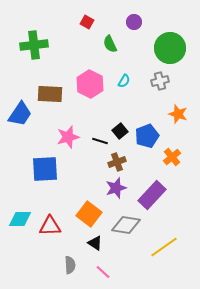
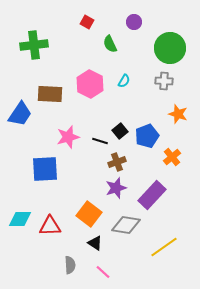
gray cross: moved 4 px right; rotated 18 degrees clockwise
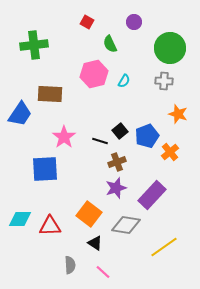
pink hexagon: moved 4 px right, 10 px up; rotated 20 degrees clockwise
pink star: moved 4 px left; rotated 20 degrees counterclockwise
orange cross: moved 2 px left, 5 px up
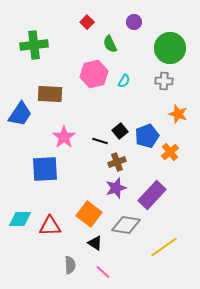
red square: rotated 16 degrees clockwise
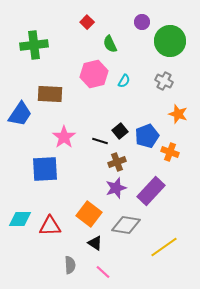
purple circle: moved 8 px right
green circle: moved 7 px up
gray cross: rotated 24 degrees clockwise
orange cross: rotated 30 degrees counterclockwise
purple rectangle: moved 1 px left, 4 px up
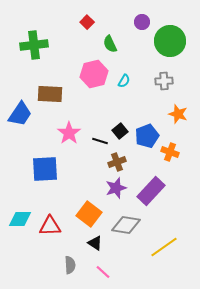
gray cross: rotated 30 degrees counterclockwise
pink star: moved 5 px right, 4 px up
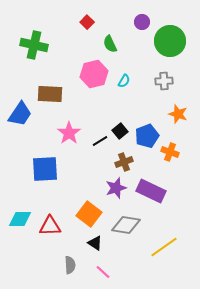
green cross: rotated 20 degrees clockwise
black line: rotated 49 degrees counterclockwise
brown cross: moved 7 px right
purple rectangle: rotated 72 degrees clockwise
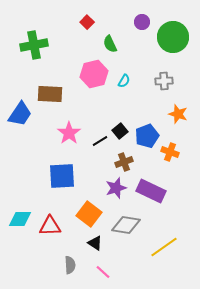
green circle: moved 3 px right, 4 px up
green cross: rotated 24 degrees counterclockwise
blue square: moved 17 px right, 7 px down
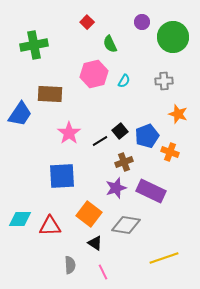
yellow line: moved 11 px down; rotated 16 degrees clockwise
pink line: rotated 21 degrees clockwise
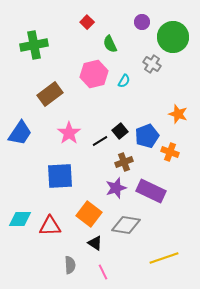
gray cross: moved 12 px left, 17 px up; rotated 36 degrees clockwise
brown rectangle: rotated 40 degrees counterclockwise
blue trapezoid: moved 19 px down
blue square: moved 2 px left
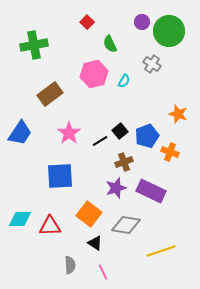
green circle: moved 4 px left, 6 px up
yellow line: moved 3 px left, 7 px up
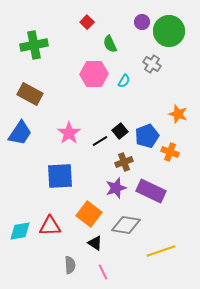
pink hexagon: rotated 12 degrees clockwise
brown rectangle: moved 20 px left; rotated 65 degrees clockwise
cyan diamond: moved 12 px down; rotated 10 degrees counterclockwise
